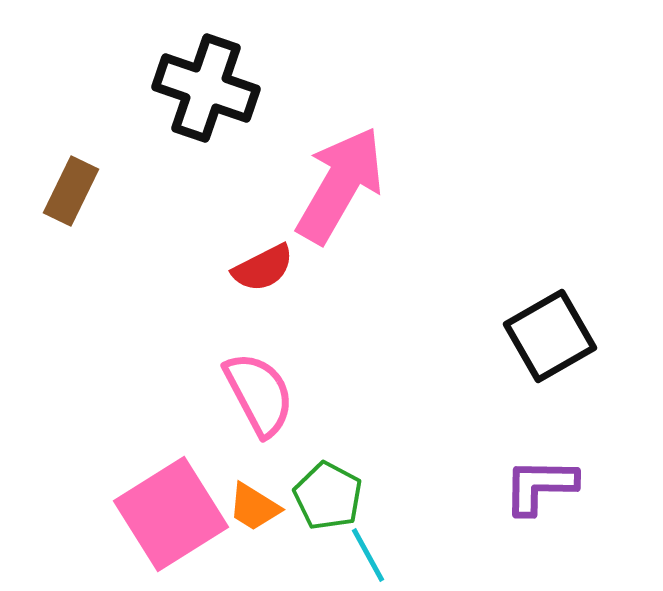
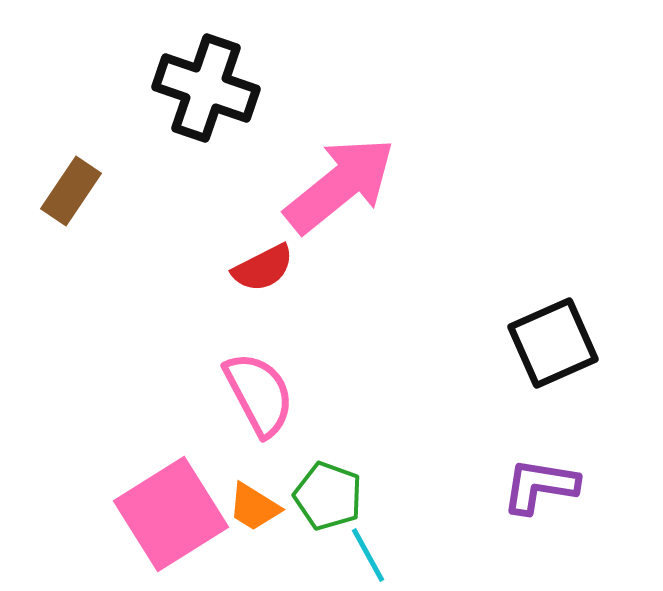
pink arrow: rotated 21 degrees clockwise
brown rectangle: rotated 8 degrees clockwise
black square: moved 3 px right, 7 px down; rotated 6 degrees clockwise
purple L-shape: rotated 8 degrees clockwise
green pentagon: rotated 8 degrees counterclockwise
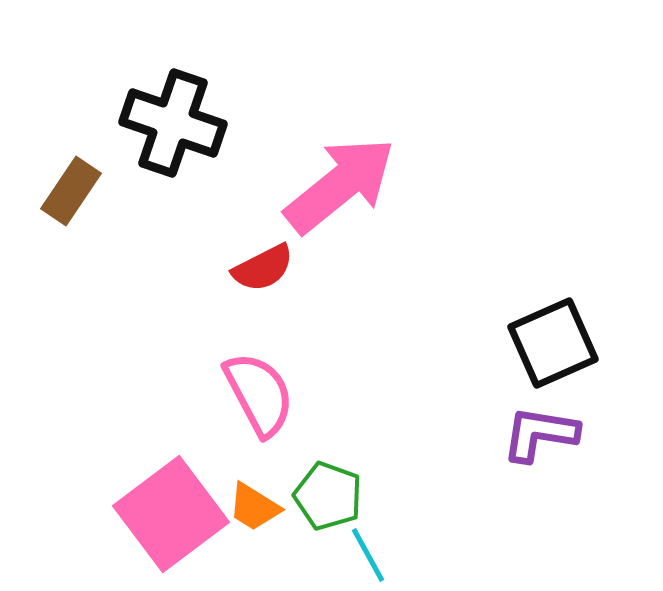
black cross: moved 33 px left, 35 px down
purple L-shape: moved 52 px up
pink square: rotated 5 degrees counterclockwise
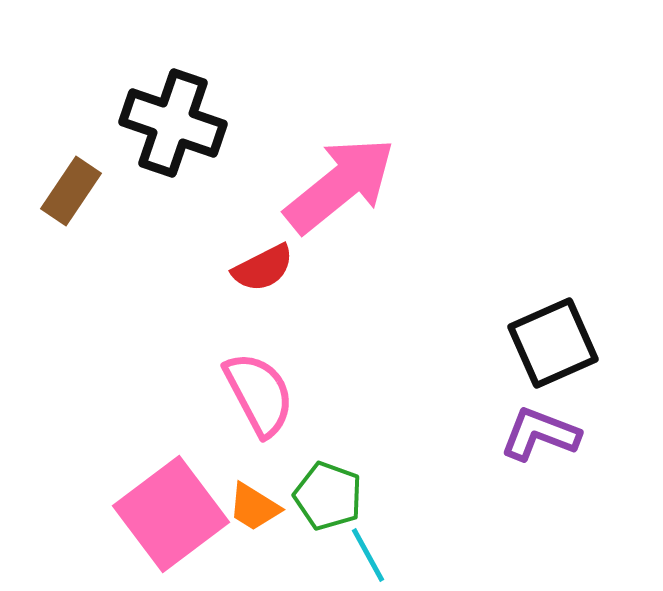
purple L-shape: rotated 12 degrees clockwise
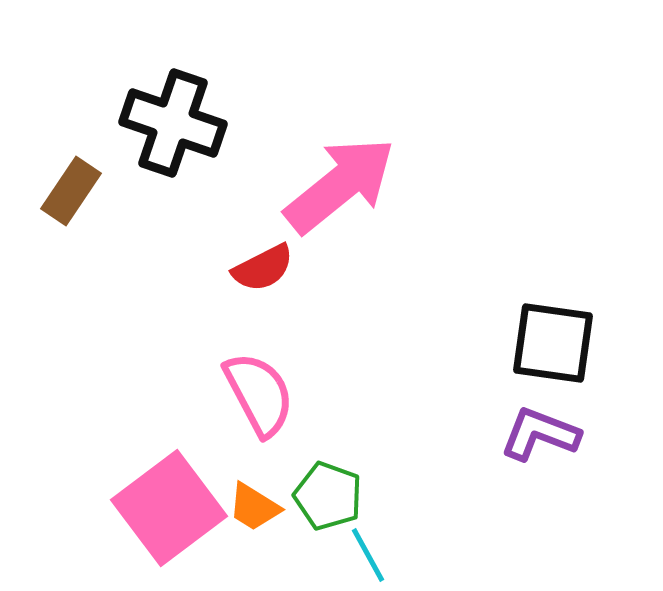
black square: rotated 32 degrees clockwise
pink square: moved 2 px left, 6 px up
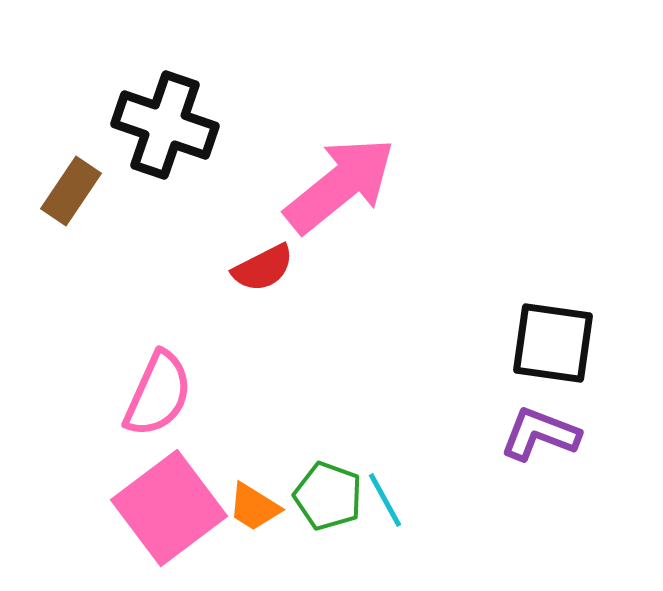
black cross: moved 8 px left, 2 px down
pink semicircle: moved 101 px left; rotated 52 degrees clockwise
cyan line: moved 17 px right, 55 px up
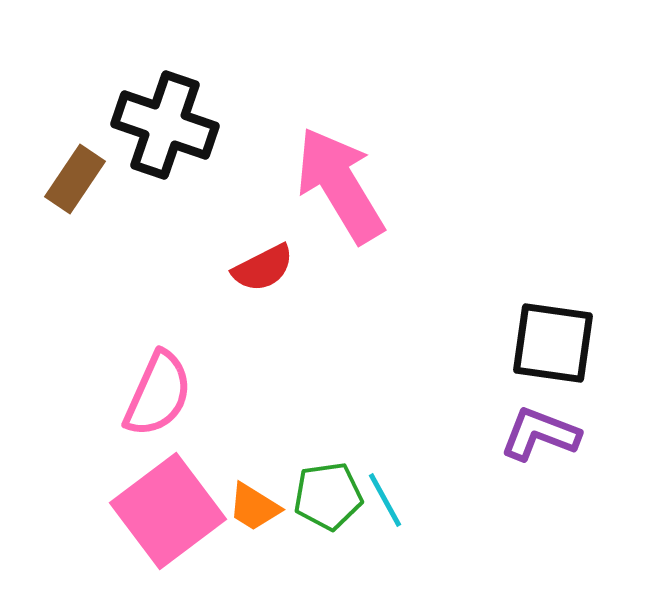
pink arrow: rotated 82 degrees counterclockwise
brown rectangle: moved 4 px right, 12 px up
green pentagon: rotated 28 degrees counterclockwise
pink square: moved 1 px left, 3 px down
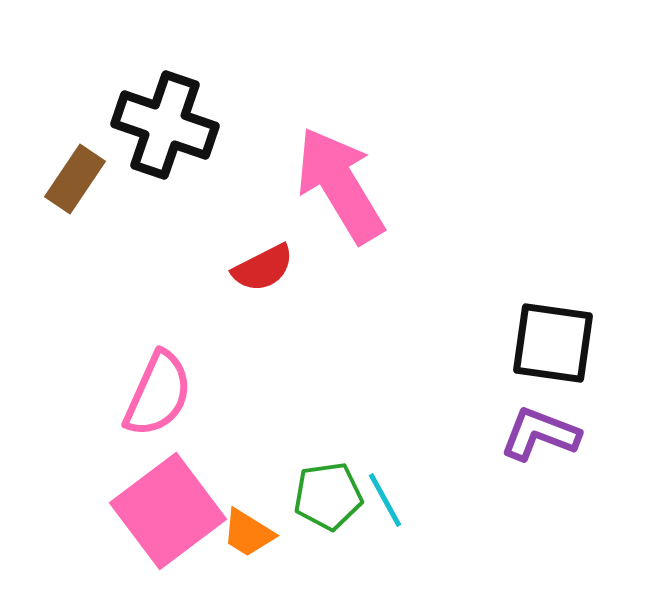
orange trapezoid: moved 6 px left, 26 px down
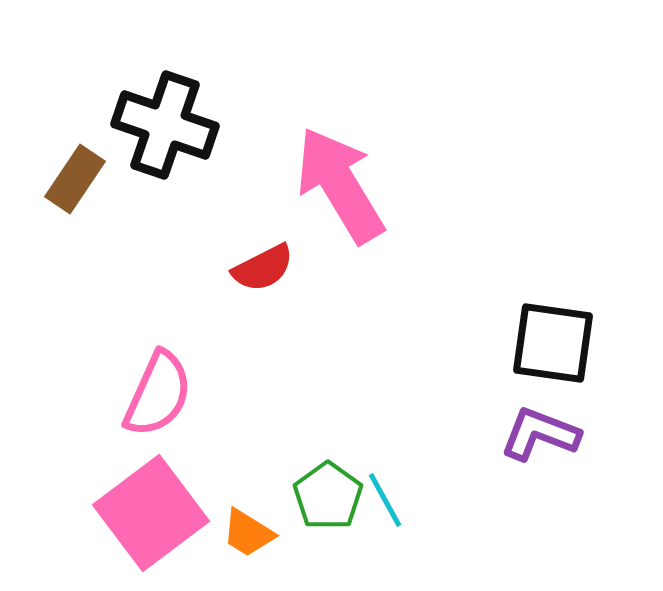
green pentagon: rotated 28 degrees counterclockwise
pink square: moved 17 px left, 2 px down
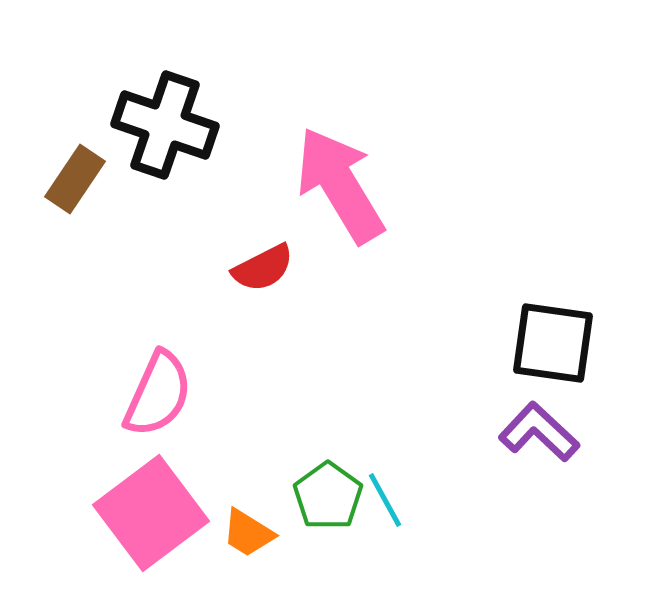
purple L-shape: moved 1 px left, 2 px up; rotated 22 degrees clockwise
